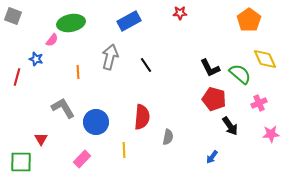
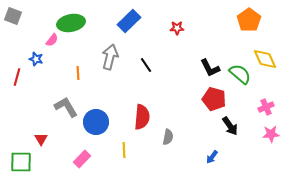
red star: moved 3 px left, 15 px down
blue rectangle: rotated 15 degrees counterclockwise
orange line: moved 1 px down
pink cross: moved 7 px right, 4 px down
gray L-shape: moved 3 px right, 1 px up
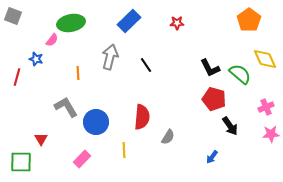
red star: moved 5 px up
gray semicircle: rotated 21 degrees clockwise
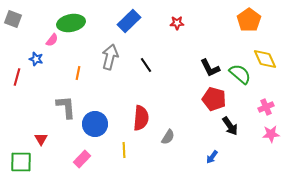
gray square: moved 3 px down
orange line: rotated 16 degrees clockwise
gray L-shape: rotated 25 degrees clockwise
red semicircle: moved 1 px left, 1 px down
blue circle: moved 1 px left, 2 px down
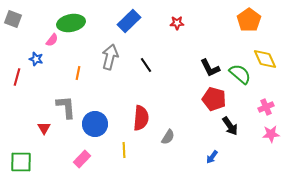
red triangle: moved 3 px right, 11 px up
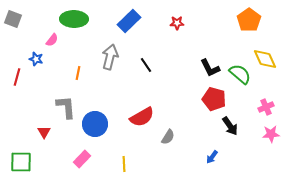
green ellipse: moved 3 px right, 4 px up; rotated 12 degrees clockwise
red semicircle: moved 1 px right, 1 px up; rotated 55 degrees clockwise
red triangle: moved 4 px down
yellow line: moved 14 px down
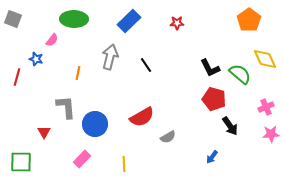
gray semicircle: rotated 28 degrees clockwise
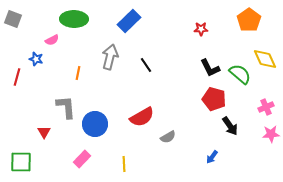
red star: moved 24 px right, 6 px down
pink semicircle: rotated 24 degrees clockwise
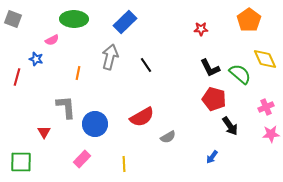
blue rectangle: moved 4 px left, 1 px down
